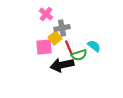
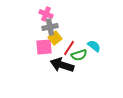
pink cross: rotated 16 degrees counterclockwise
gray cross: moved 12 px left, 1 px up
red line: rotated 56 degrees clockwise
black arrow: rotated 30 degrees clockwise
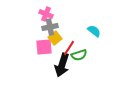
cyan semicircle: moved 15 px up
black arrow: rotated 90 degrees counterclockwise
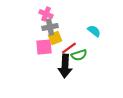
yellow square: rotated 16 degrees clockwise
red line: rotated 21 degrees clockwise
black arrow: moved 3 px right, 1 px down; rotated 15 degrees counterclockwise
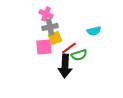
cyan semicircle: rotated 128 degrees clockwise
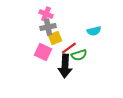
gray cross: moved 2 px left
pink square: moved 1 px left, 5 px down; rotated 30 degrees clockwise
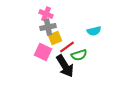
red line: moved 2 px left, 1 px up
black arrow: rotated 35 degrees counterclockwise
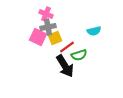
pink square: moved 5 px left, 15 px up
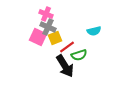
gray cross: rotated 35 degrees clockwise
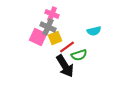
pink cross: moved 6 px right
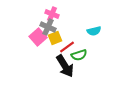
pink square: rotated 24 degrees clockwise
